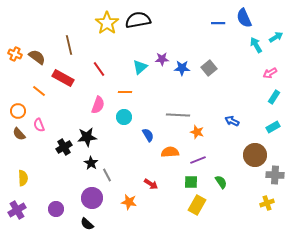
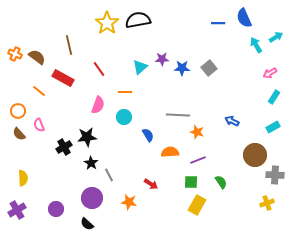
gray line at (107, 175): moved 2 px right
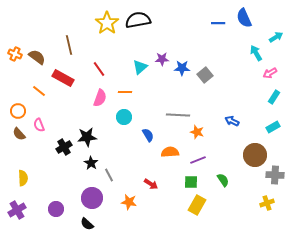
cyan arrow at (256, 45): moved 8 px down
gray square at (209, 68): moved 4 px left, 7 px down
pink semicircle at (98, 105): moved 2 px right, 7 px up
green semicircle at (221, 182): moved 2 px right, 2 px up
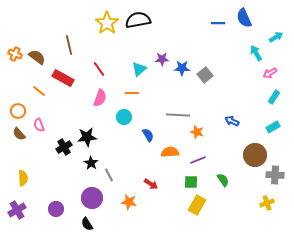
cyan triangle at (140, 67): moved 1 px left, 2 px down
orange line at (125, 92): moved 7 px right, 1 px down
black semicircle at (87, 224): rotated 16 degrees clockwise
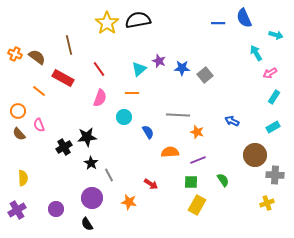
cyan arrow at (276, 37): moved 2 px up; rotated 48 degrees clockwise
purple star at (162, 59): moved 3 px left, 2 px down; rotated 24 degrees clockwise
blue semicircle at (148, 135): moved 3 px up
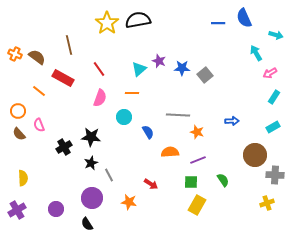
blue arrow at (232, 121): rotated 152 degrees clockwise
black star at (87, 137): moved 4 px right; rotated 12 degrees clockwise
black star at (91, 163): rotated 16 degrees clockwise
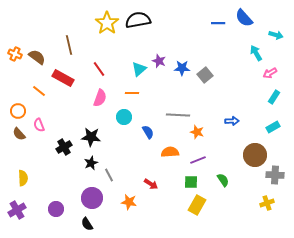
blue semicircle at (244, 18): rotated 18 degrees counterclockwise
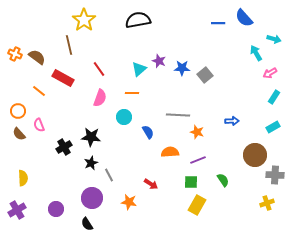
yellow star at (107, 23): moved 23 px left, 3 px up
cyan arrow at (276, 35): moved 2 px left, 4 px down
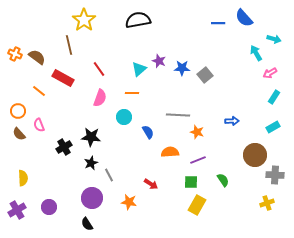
purple circle at (56, 209): moved 7 px left, 2 px up
